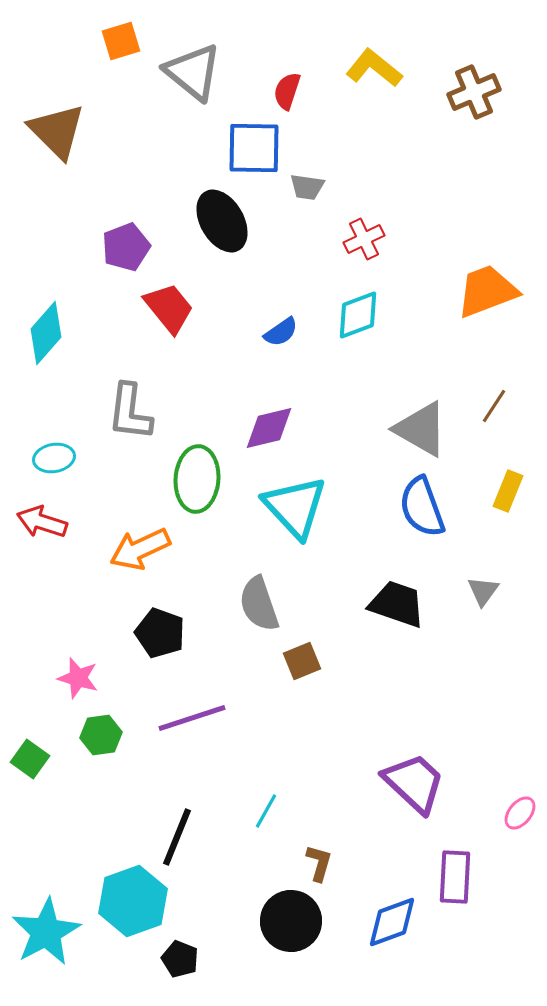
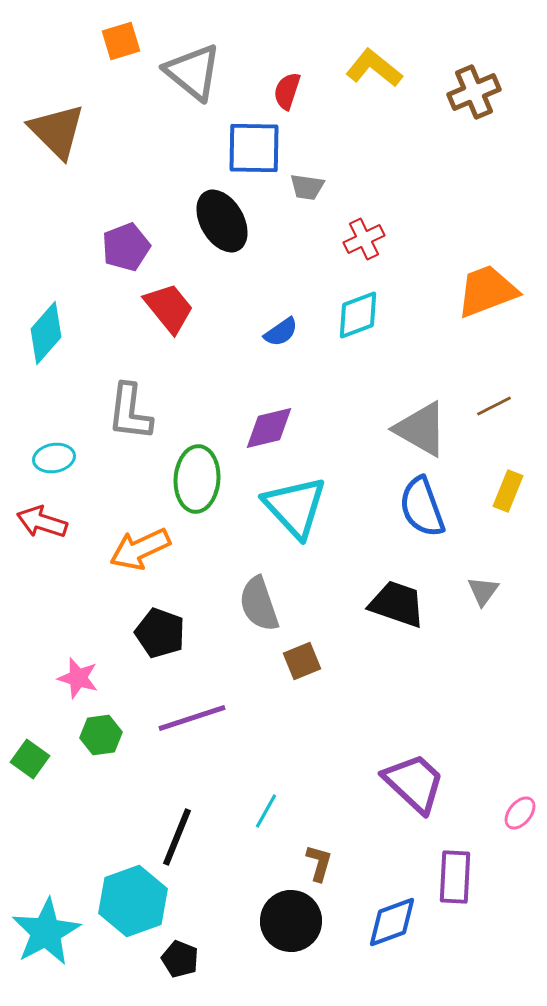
brown line at (494, 406): rotated 30 degrees clockwise
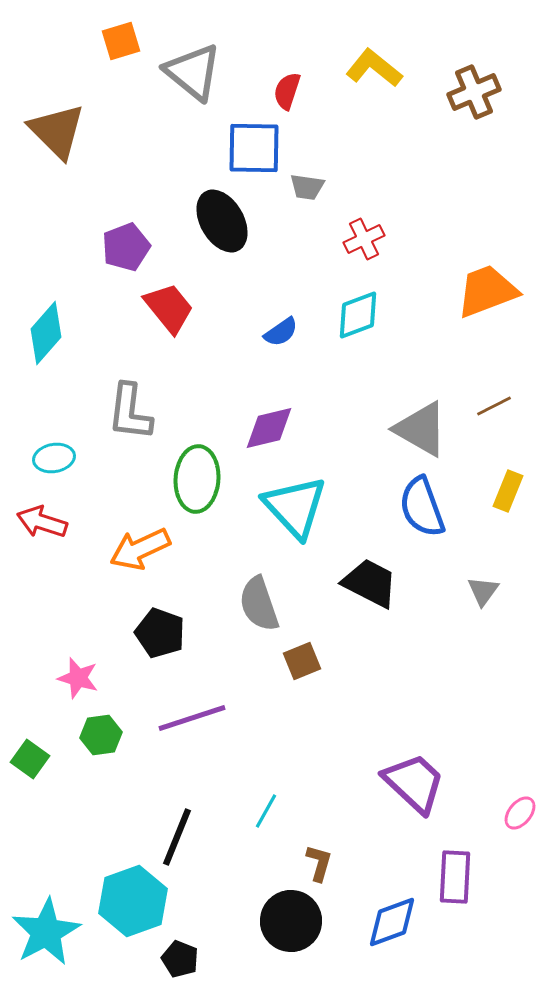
black trapezoid at (397, 604): moved 27 px left, 21 px up; rotated 8 degrees clockwise
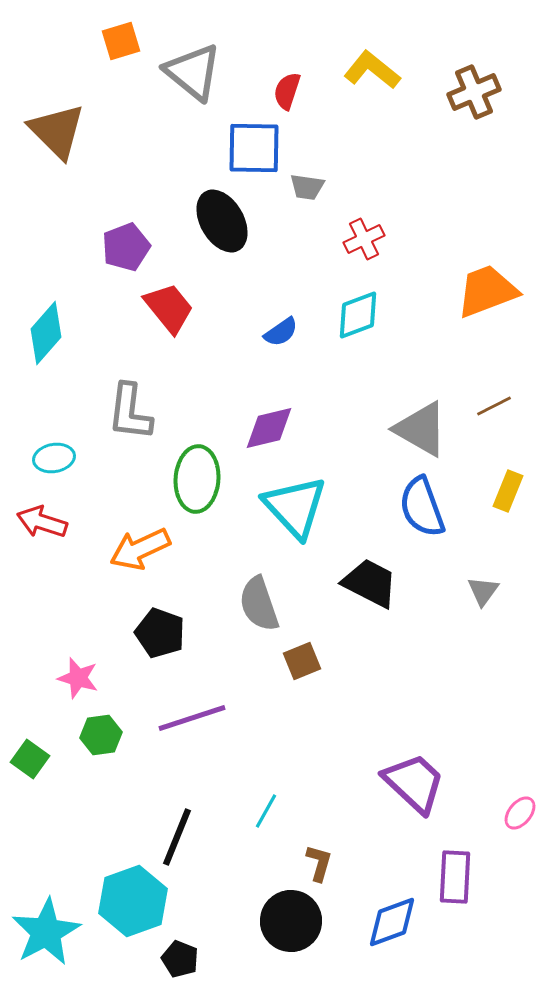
yellow L-shape at (374, 68): moved 2 px left, 2 px down
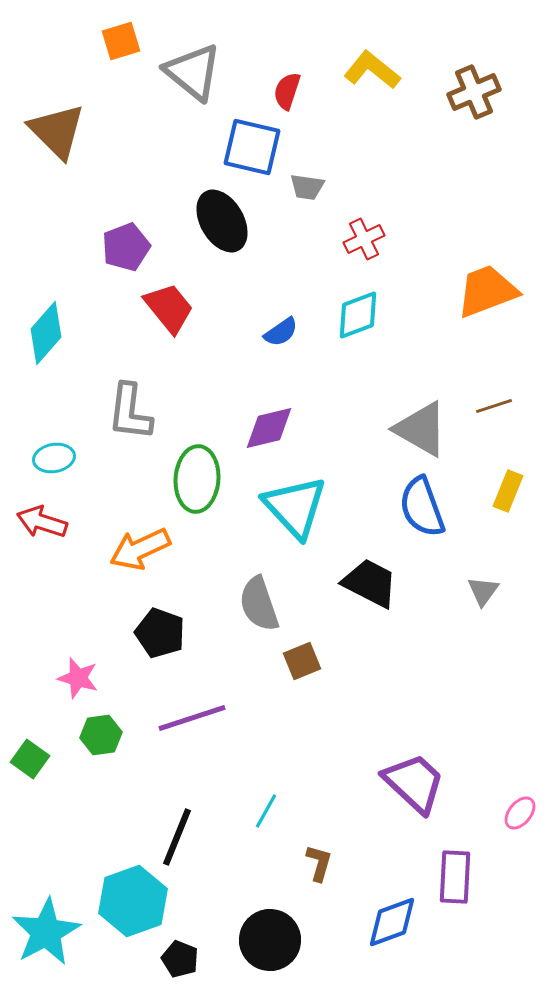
blue square at (254, 148): moved 2 px left, 1 px up; rotated 12 degrees clockwise
brown line at (494, 406): rotated 9 degrees clockwise
black circle at (291, 921): moved 21 px left, 19 px down
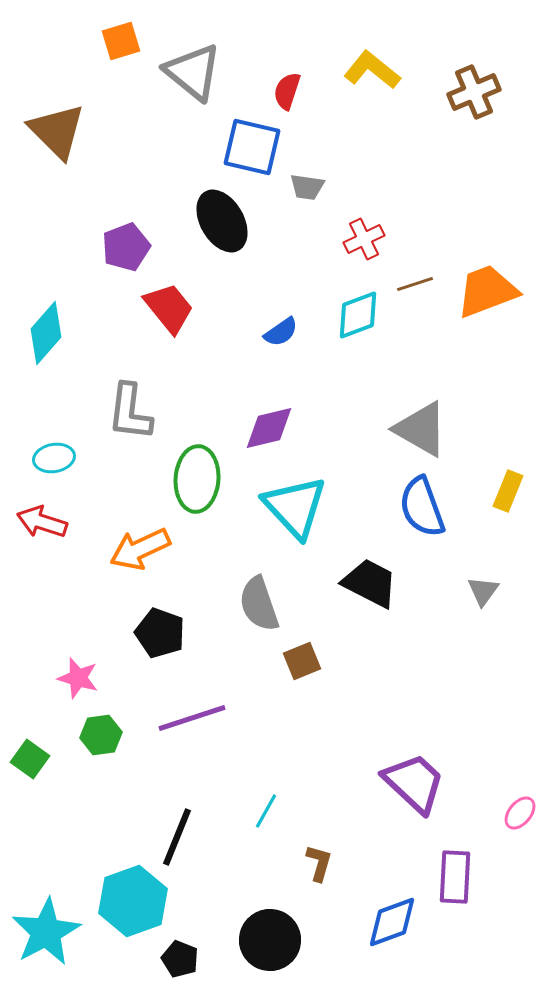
brown line at (494, 406): moved 79 px left, 122 px up
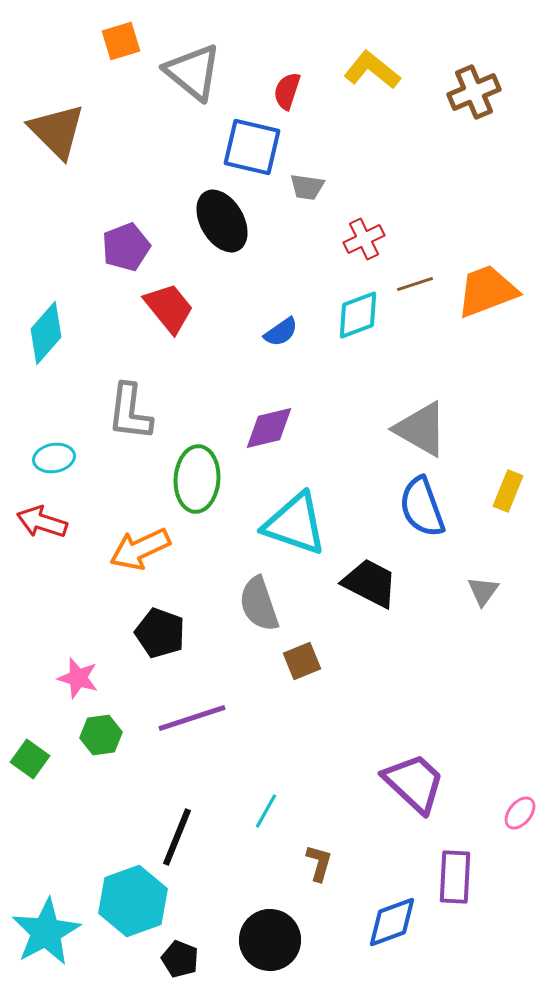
cyan triangle at (295, 507): moved 17 px down; rotated 28 degrees counterclockwise
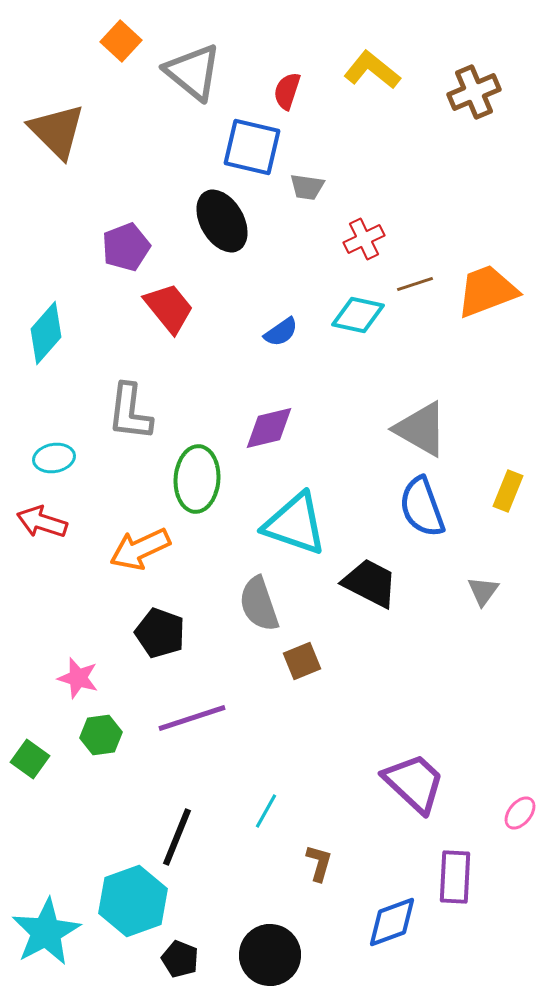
orange square at (121, 41): rotated 30 degrees counterclockwise
cyan diamond at (358, 315): rotated 32 degrees clockwise
black circle at (270, 940): moved 15 px down
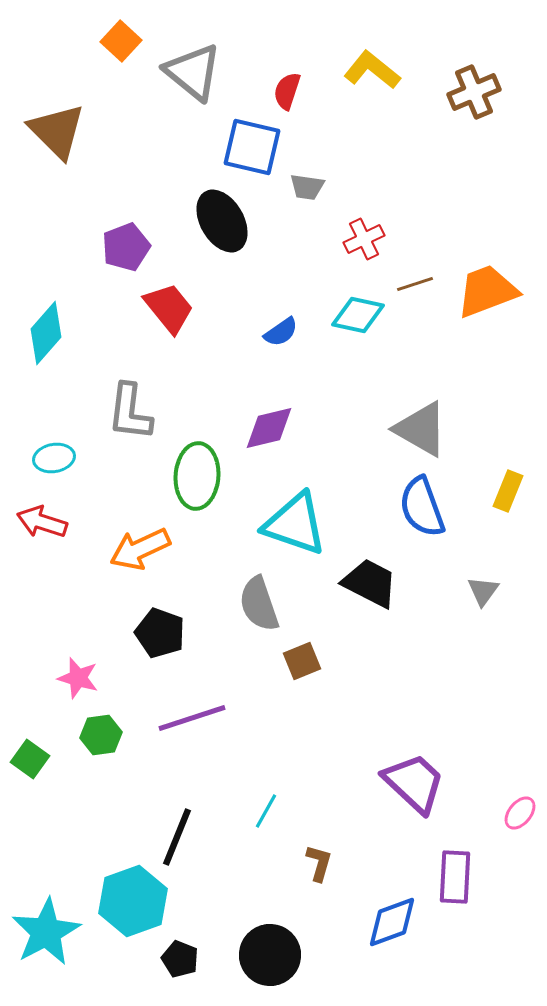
green ellipse at (197, 479): moved 3 px up
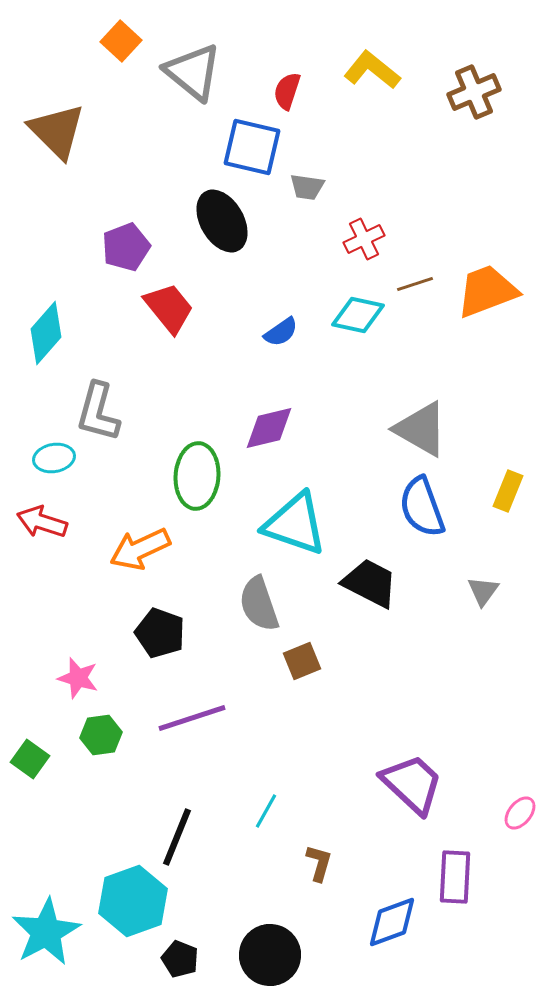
gray L-shape at (130, 412): moved 32 px left; rotated 8 degrees clockwise
purple trapezoid at (414, 783): moved 2 px left, 1 px down
